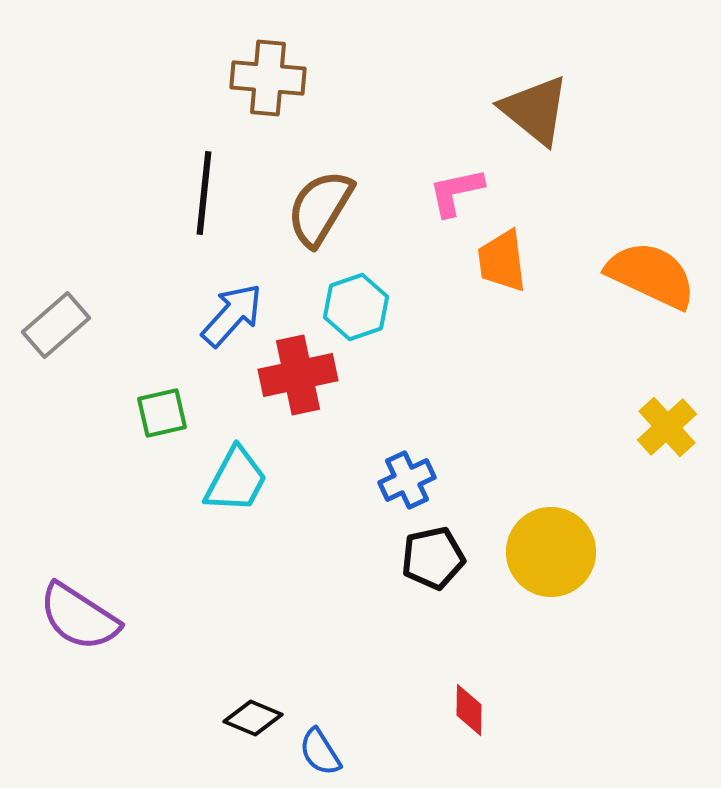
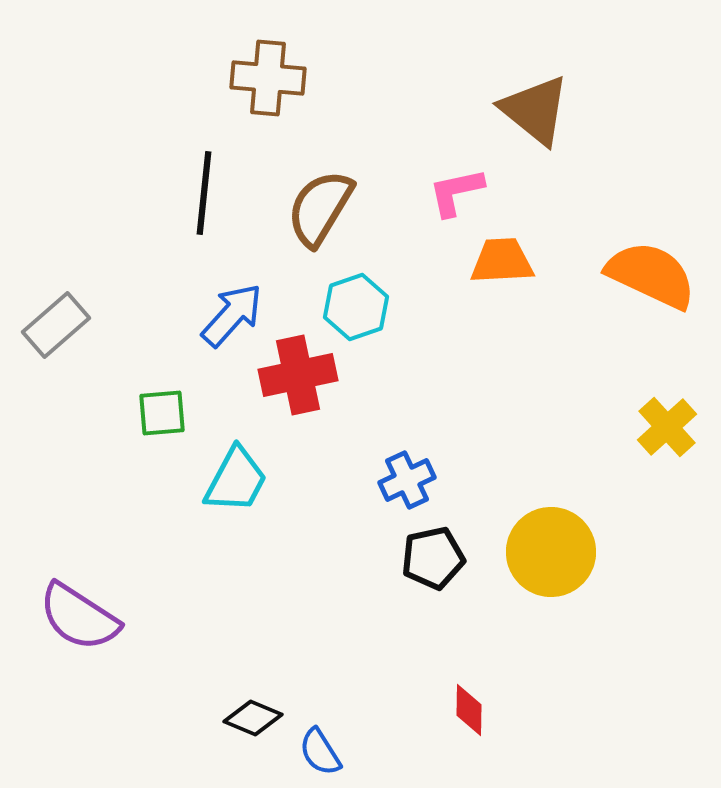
orange trapezoid: rotated 94 degrees clockwise
green square: rotated 8 degrees clockwise
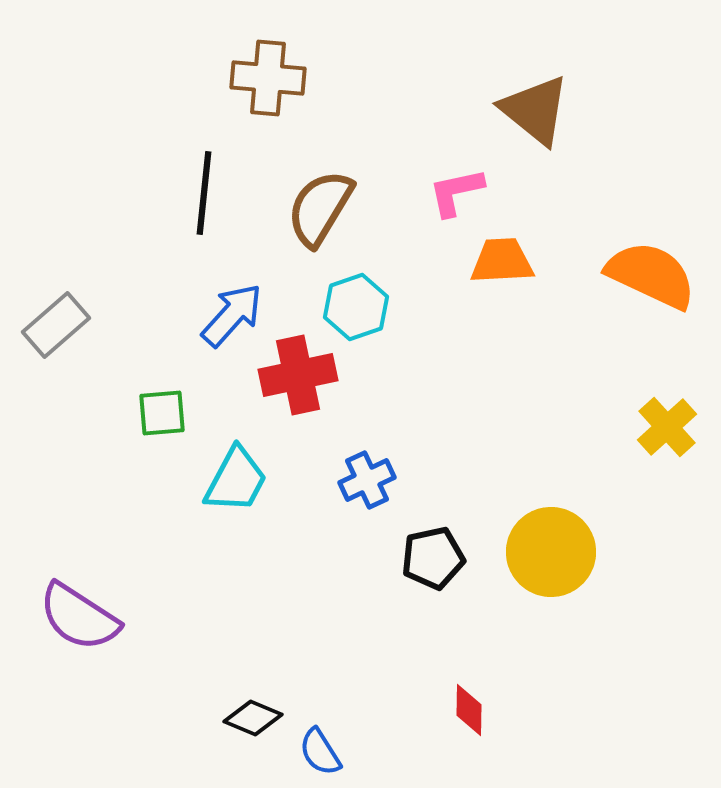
blue cross: moved 40 px left
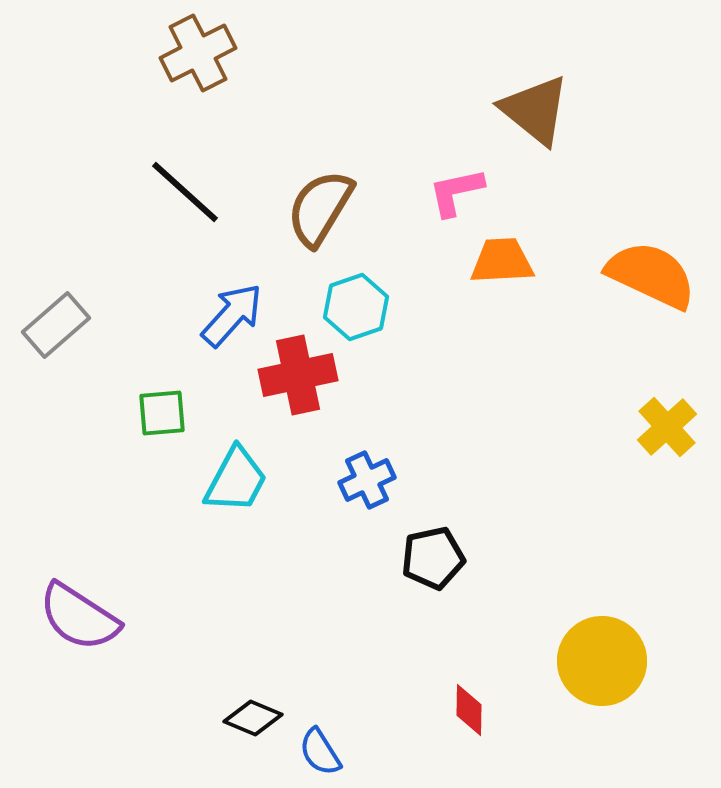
brown cross: moved 70 px left, 25 px up; rotated 32 degrees counterclockwise
black line: moved 19 px left, 1 px up; rotated 54 degrees counterclockwise
yellow circle: moved 51 px right, 109 px down
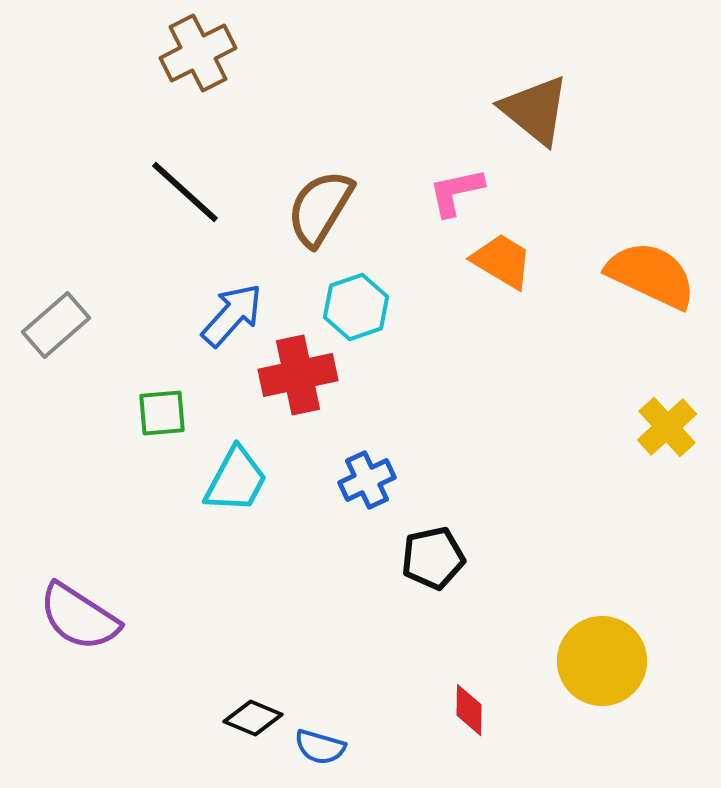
orange trapezoid: rotated 34 degrees clockwise
blue semicircle: moved 5 px up; rotated 42 degrees counterclockwise
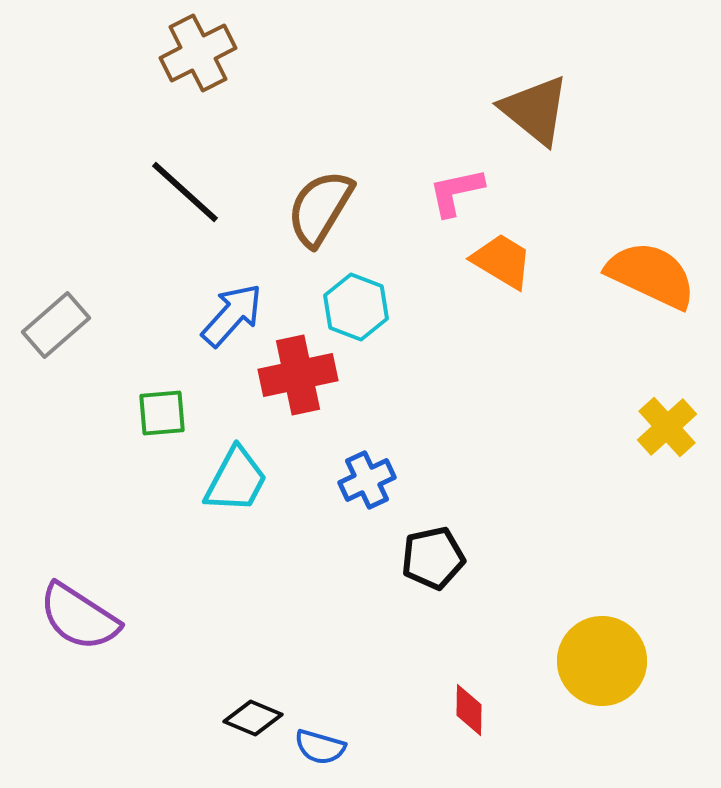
cyan hexagon: rotated 20 degrees counterclockwise
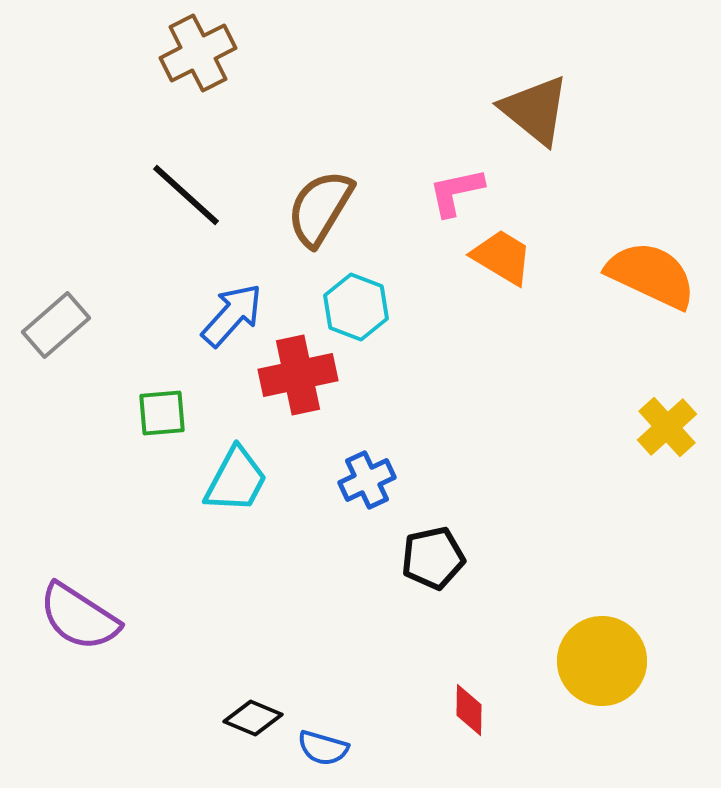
black line: moved 1 px right, 3 px down
orange trapezoid: moved 4 px up
blue semicircle: moved 3 px right, 1 px down
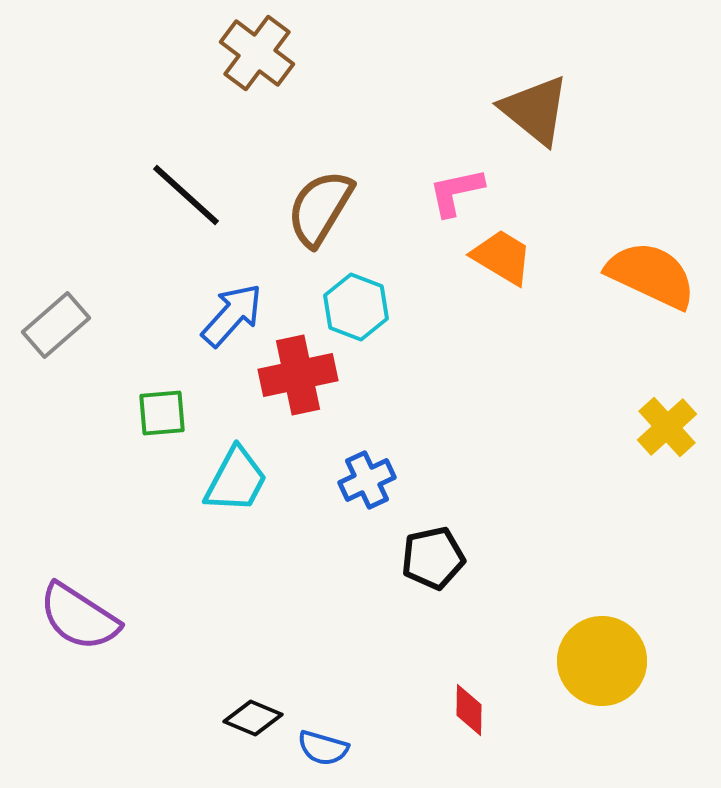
brown cross: moved 59 px right; rotated 26 degrees counterclockwise
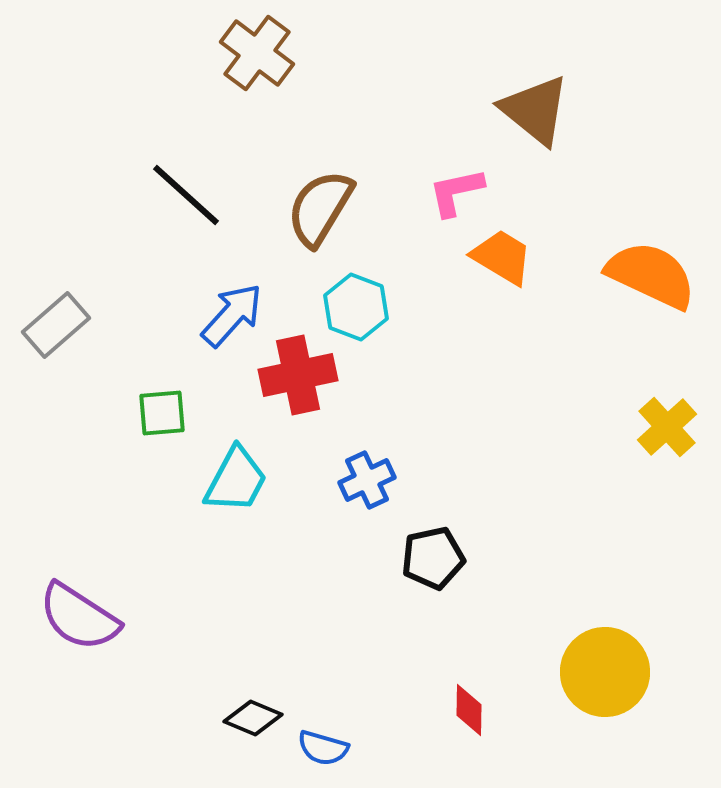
yellow circle: moved 3 px right, 11 px down
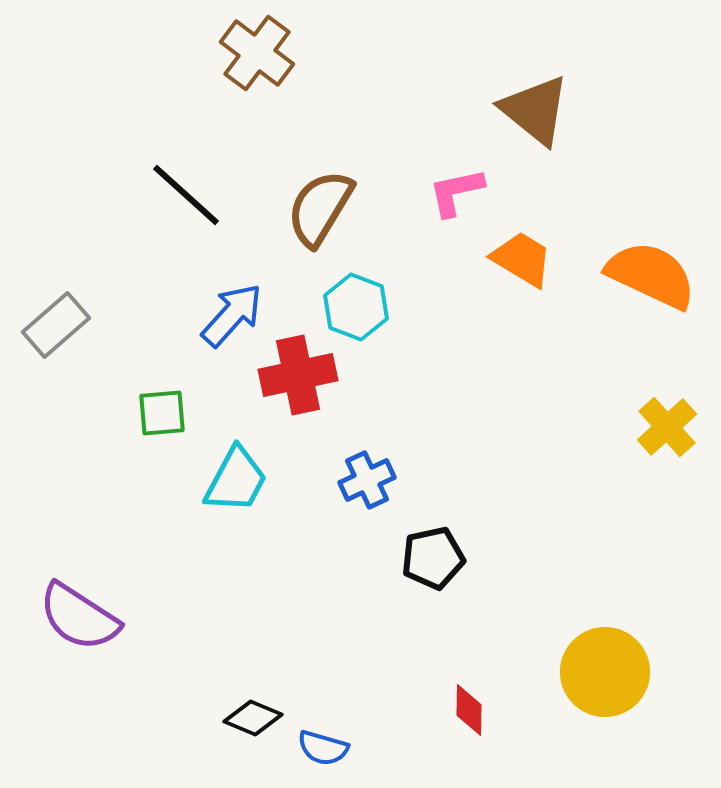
orange trapezoid: moved 20 px right, 2 px down
